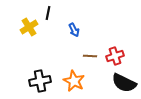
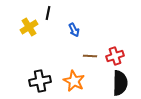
black semicircle: moved 4 px left; rotated 115 degrees counterclockwise
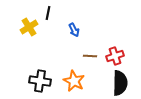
black cross: rotated 20 degrees clockwise
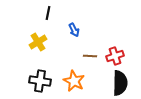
yellow cross: moved 9 px right, 15 px down
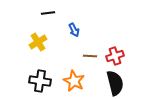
black line: rotated 72 degrees clockwise
black semicircle: moved 5 px left; rotated 15 degrees counterclockwise
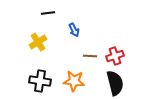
orange star: rotated 20 degrees counterclockwise
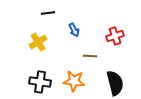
red cross: moved 20 px up
black cross: moved 1 px down
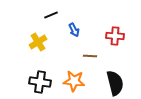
black line: moved 3 px right, 2 px down; rotated 16 degrees counterclockwise
red cross: rotated 24 degrees clockwise
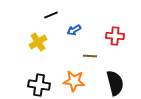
blue arrow: rotated 88 degrees clockwise
black cross: moved 1 px left, 3 px down
